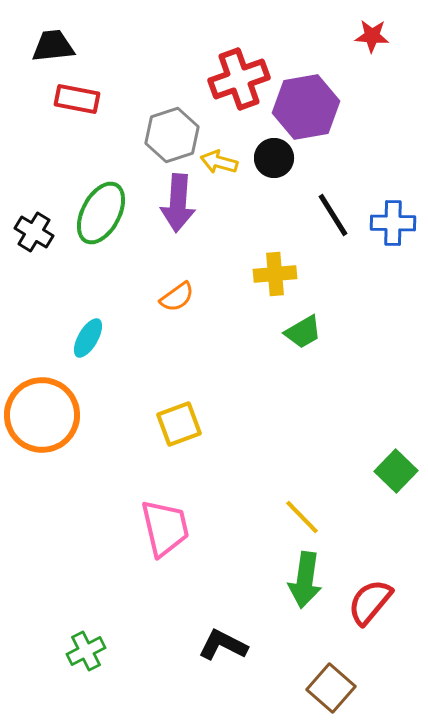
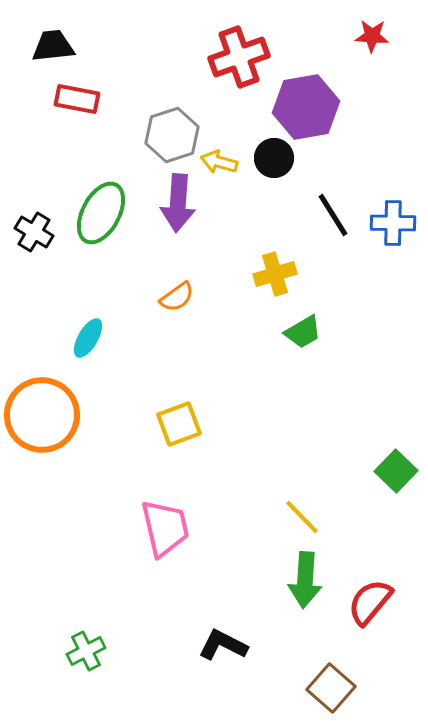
red cross: moved 22 px up
yellow cross: rotated 12 degrees counterclockwise
green arrow: rotated 4 degrees counterclockwise
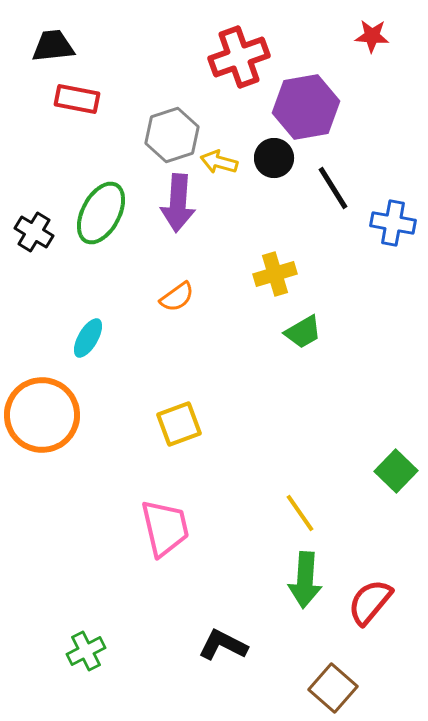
black line: moved 27 px up
blue cross: rotated 9 degrees clockwise
yellow line: moved 2 px left, 4 px up; rotated 9 degrees clockwise
brown square: moved 2 px right
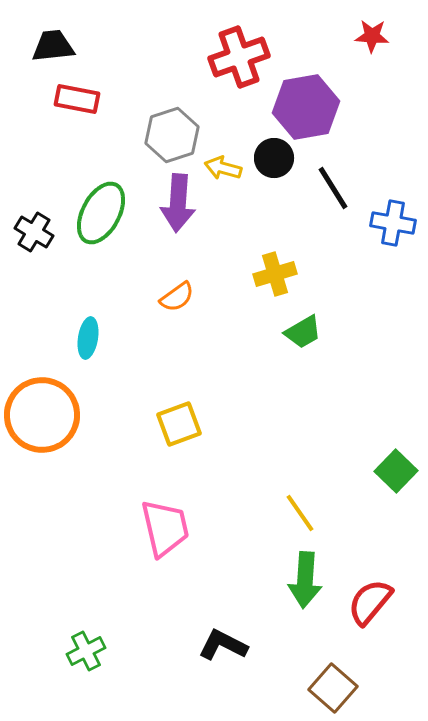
yellow arrow: moved 4 px right, 6 px down
cyan ellipse: rotated 21 degrees counterclockwise
